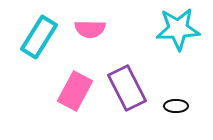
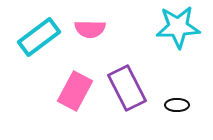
cyan star: moved 2 px up
cyan rectangle: rotated 21 degrees clockwise
black ellipse: moved 1 px right, 1 px up
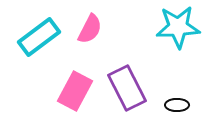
pink semicircle: rotated 64 degrees counterclockwise
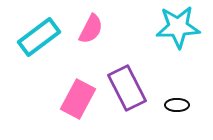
pink semicircle: moved 1 px right
pink rectangle: moved 3 px right, 8 px down
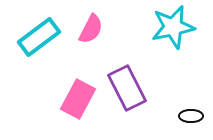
cyan star: moved 5 px left; rotated 9 degrees counterclockwise
black ellipse: moved 14 px right, 11 px down
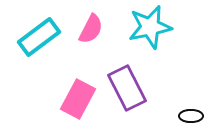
cyan star: moved 23 px left
